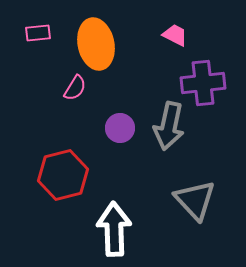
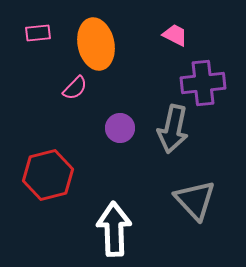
pink semicircle: rotated 12 degrees clockwise
gray arrow: moved 4 px right, 3 px down
red hexagon: moved 15 px left
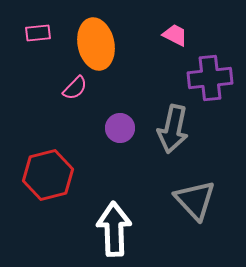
purple cross: moved 7 px right, 5 px up
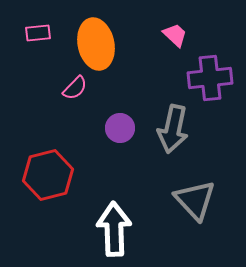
pink trapezoid: rotated 16 degrees clockwise
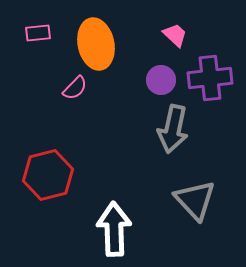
purple circle: moved 41 px right, 48 px up
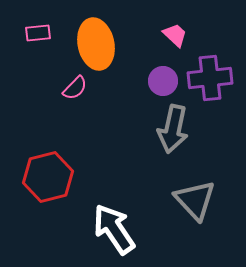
purple circle: moved 2 px right, 1 px down
red hexagon: moved 2 px down
white arrow: rotated 32 degrees counterclockwise
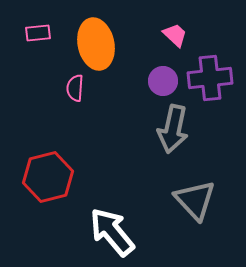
pink semicircle: rotated 140 degrees clockwise
white arrow: moved 2 px left, 3 px down; rotated 6 degrees counterclockwise
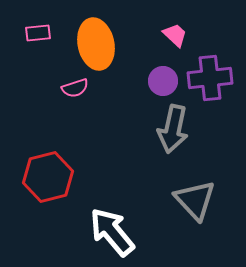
pink semicircle: rotated 112 degrees counterclockwise
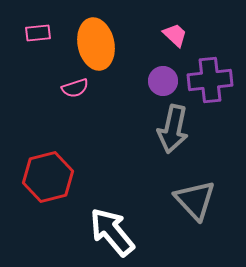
purple cross: moved 2 px down
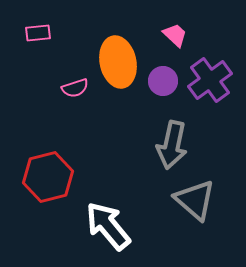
orange ellipse: moved 22 px right, 18 px down
purple cross: rotated 30 degrees counterclockwise
gray arrow: moved 1 px left, 16 px down
gray triangle: rotated 6 degrees counterclockwise
white arrow: moved 4 px left, 6 px up
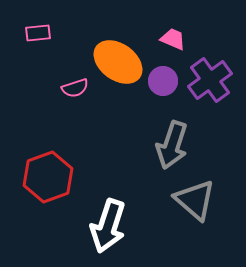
pink trapezoid: moved 2 px left, 4 px down; rotated 20 degrees counterclockwise
orange ellipse: rotated 42 degrees counterclockwise
gray arrow: rotated 6 degrees clockwise
red hexagon: rotated 6 degrees counterclockwise
white arrow: rotated 122 degrees counterclockwise
